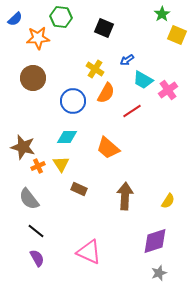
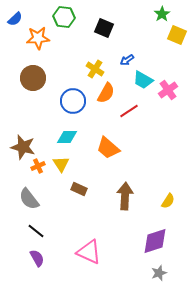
green hexagon: moved 3 px right
red line: moved 3 px left
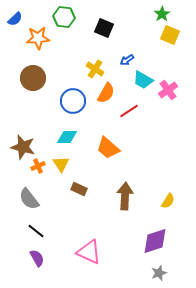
yellow square: moved 7 px left
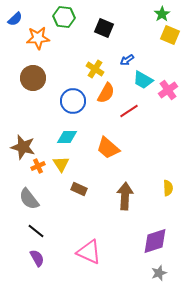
yellow semicircle: moved 13 px up; rotated 35 degrees counterclockwise
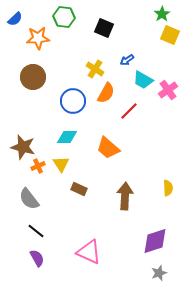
brown circle: moved 1 px up
red line: rotated 12 degrees counterclockwise
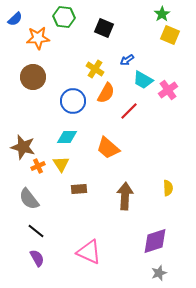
brown rectangle: rotated 28 degrees counterclockwise
